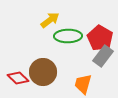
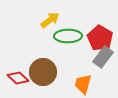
gray rectangle: moved 1 px down
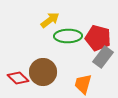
red pentagon: moved 2 px left; rotated 15 degrees counterclockwise
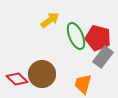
green ellipse: moved 8 px right; rotated 68 degrees clockwise
brown circle: moved 1 px left, 2 px down
red diamond: moved 1 px left, 1 px down
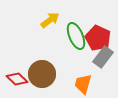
red pentagon: rotated 10 degrees clockwise
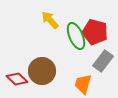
yellow arrow: rotated 96 degrees counterclockwise
red pentagon: moved 3 px left, 6 px up; rotated 10 degrees counterclockwise
gray rectangle: moved 4 px down
brown circle: moved 3 px up
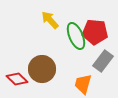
red pentagon: rotated 10 degrees counterclockwise
brown circle: moved 2 px up
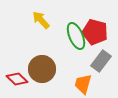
yellow arrow: moved 9 px left
red pentagon: rotated 10 degrees clockwise
gray rectangle: moved 2 px left
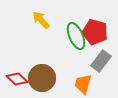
brown circle: moved 9 px down
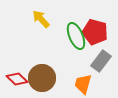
yellow arrow: moved 1 px up
